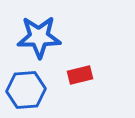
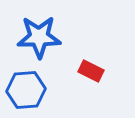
red rectangle: moved 11 px right, 4 px up; rotated 40 degrees clockwise
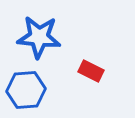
blue star: rotated 6 degrees clockwise
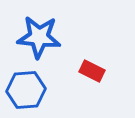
red rectangle: moved 1 px right
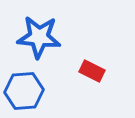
blue hexagon: moved 2 px left, 1 px down
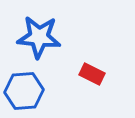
red rectangle: moved 3 px down
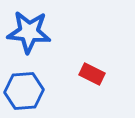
blue star: moved 10 px left, 5 px up
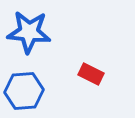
red rectangle: moved 1 px left
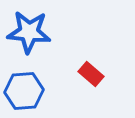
red rectangle: rotated 15 degrees clockwise
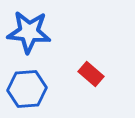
blue hexagon: moved 3 px right, 2 px up
